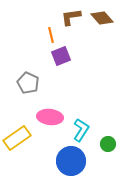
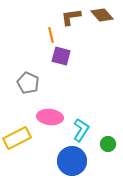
brown diamond: moved 3 px up
purple square: rotated 36 degrees clockwise
yellow rectangle: rotated 8 degrees clockwise
blue circle: moved 1 px right
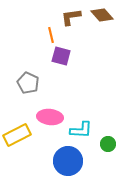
cyan L-shape: rotated 60 degrees clockwise
yellow rectangle: moved 3 px up
blue circle: moved 4 px left
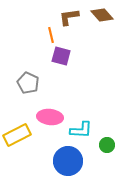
brown L-shape: moved 2 px left
green circle: moved 1 px left, 1 px down
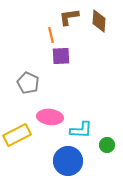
brown diamond: moved 3 px left, 6 px down; rotated 45 degrees clockwise
purple square: rotated 18 degrees counterclockwise
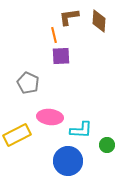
orange line: moved 3 px right
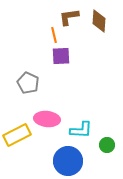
pink ellipse: moved 3 px left, 2 px down
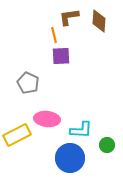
blue circle: moved 2 px right, 3 px up
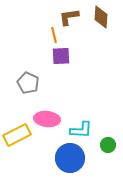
brown diamond: moved 2 px right, 4 px up
green circle: moved 1 px right
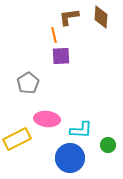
gray pentagon: rotated 15 degrees clockwise
yellow rectangle: moved 4 px down
